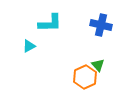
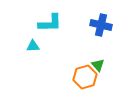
cyan triangle: moved 4 px right; rotated 24 degrees clockwise
orange hexagon: rotated 10 degrees clockwise
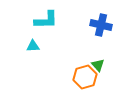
cyan L-shape: moved 4 px left, 3 px up
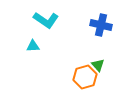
cyan L-shape: rotated 35 degrees clockwise
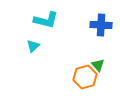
cyan L-shape: rotated 20 degrees counterclockwise
blue cross: rotated 10 degrees counterclockwise
cyan triangle: rotated 40 degrees counterclockwise
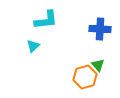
cyan L-shape: rotated 20 degrees counterclockwise
blue cross: moved 1 px left, 4 px down
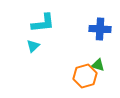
cyan L-shape: moved 3 px left, 3 px down
green triangle: rotated 32 degrees counterclockwise
orange hexagon: moved 1 px up
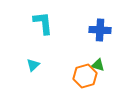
cyan L-shape: rotated 90 degrees counterclockwise
blue cross: moved 1 px down
cyan triangle: moved 19 px down
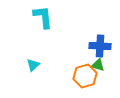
cyan L-shape: moved 6 px up
blue cross: moved 16 px down
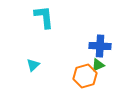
cyan L-shape: moved 1 px right
green triangle: rotated 40 degrees counterclockwise
